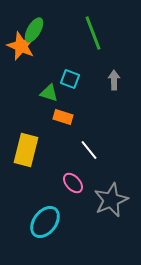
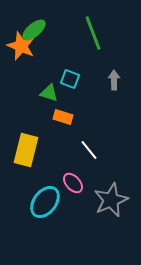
green ellipse: rotated 20 degrees clockwise
cyan ellipse: moved 20 px up
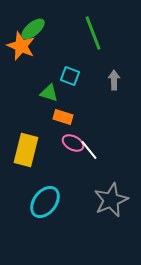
green ellipse: moved 1 px left, 1 px up
cyan square: moved 3 px up
pink ellipse: moved 40 px up; rotated 20 degrees counterclockwise
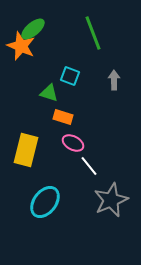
white line: moved 16 px down
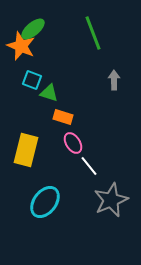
cyan square: moved 38 px left, 4 px down
pink ellipse: rotated 30 degrees clockwise
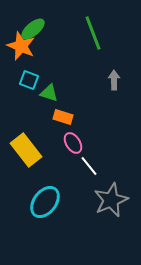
cyan square: moved 3 px left
yellow rectangle: rotated 52 degrees counterclockwise
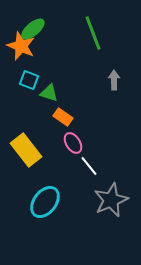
orange rectangle: rotated 18 degrees clockwise
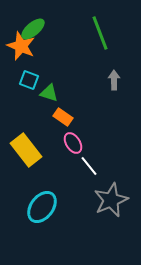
green line: moved 7 px right
cyan ellipse: moved 3 px left, 5 px down
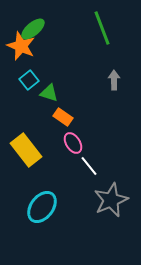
green line: moved 2 px right, 5 px up
cyan square: rotated 30 degrees clockwise
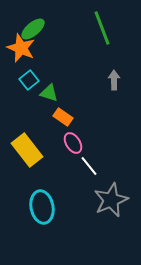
orange star: moved 2 px down
yellow rectangle: moved 1 px right
cyan ellipse: rotated 48 degrees counterclockwise
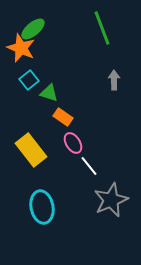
yellow rectangle: moved 4 px right
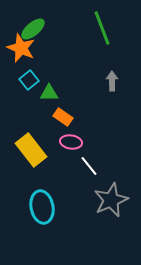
gray arrow: moved 2 px left, 1 px down
green triangle: rotated 18 degrees counterclockwise
pink ellipse: moved 2 px left, 1 px up; rotated 50 degrees counterclockwise
